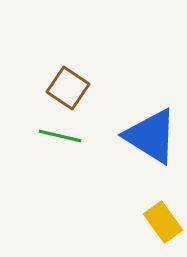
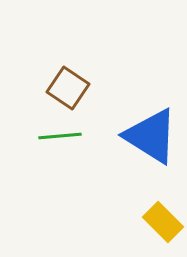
green line: rotated 18 degrees counterclockwise
yellow rectangle: rotated 9 degrees counterclockwise
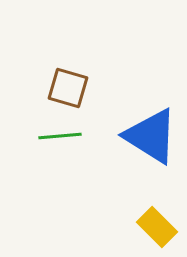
brown square: rotated 18 degrees counterclockwise
yellow rectangle: moved 6 px left, 5 px down
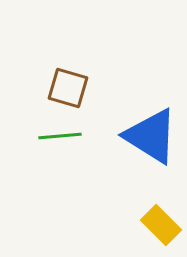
yellow rectangle: moved 4 px right, 2 px up
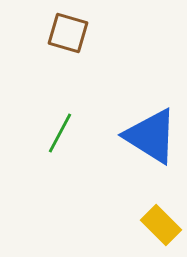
brown square: moved 55 px up
green line: moved 3 px up; rotated 57 degrees counterclockwise
